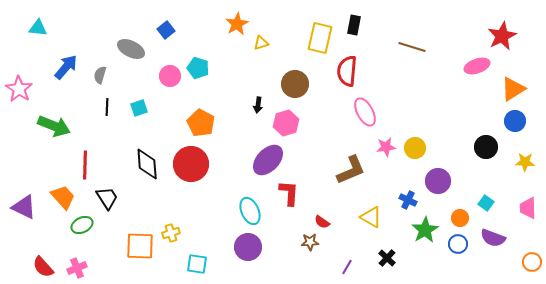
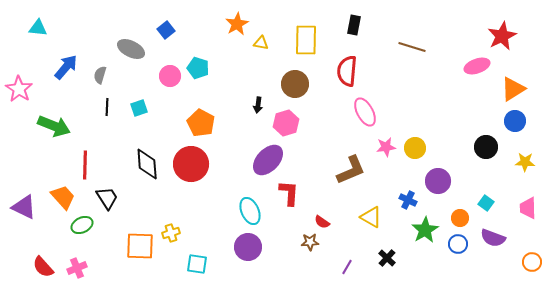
yellow rectangle at (320, 38): moved 14 px left, 2 px down; rotated 12 degrees counterclockwise
yellow triangle at (261, 43): rotated 28 degrees clockwise
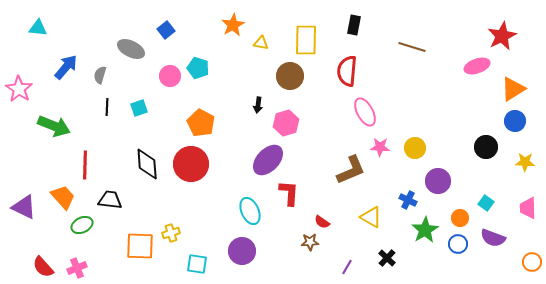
orange star at (237, 24): moved 4 px left, 1 px down
brown circle at (295, 84): moved 5 px left, 8 px up
pink star at (386, 147): moved 6 px left; rotated 12 degrees clockwise
black trapezoid at (107, 198): moved 3 px right, 2 px down; rotated 50 degrees counterclockwise
purple circle at (248, 247): moved 6 px left, 4 px down
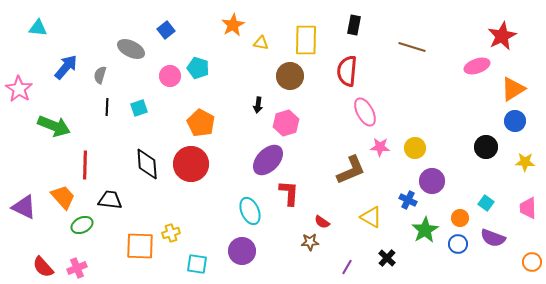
purple circle at (438, 181): moved 6 px left
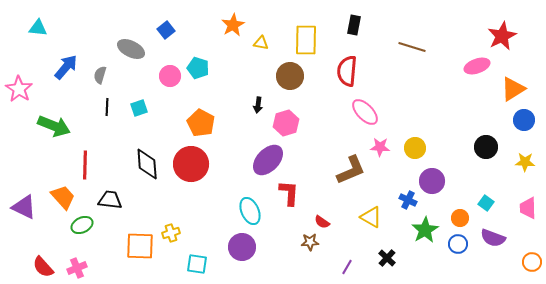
pink ellipse at (365, 112): rotated 16 degrees counterclockwise
blue circle at (515, 121): moved 9 px right, 1 px up
purple circle at (242, 251): moved 4 px up
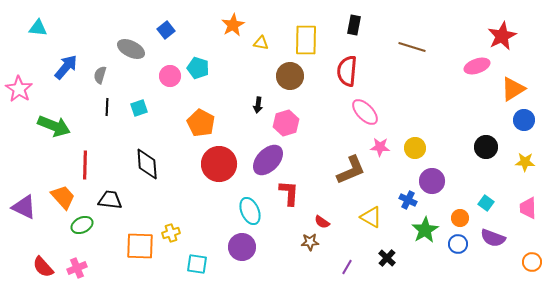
red circle at (191, 164): moved 28 px right
